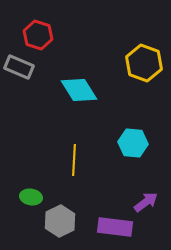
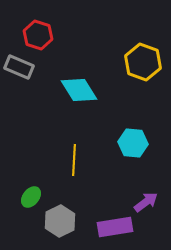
yellow hexagon: moved 1 px left, 1 px up
green ellipse: rotated 60 degrees counterclockwise
purple rectangle: rotated 16 degrees counterclockwise
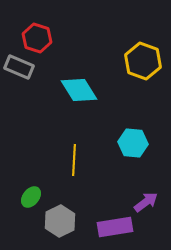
red hexagon: moved 1 px left, 3 px down
yellow hexagon: moved 1 px up
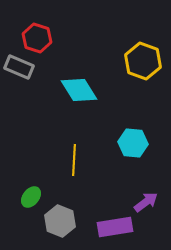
gray hexagon: rotated 12 degrees counterclockwise
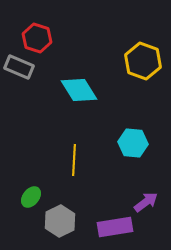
gray hexagon: rotated 12 degrees clockwise
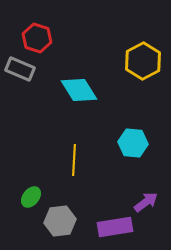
yellow hexagon: rotated 12 degrees clockwise
gray rectangle: moved 1 px right, 2 px down
gray hexagon: rotated 20 degrees clockwise
